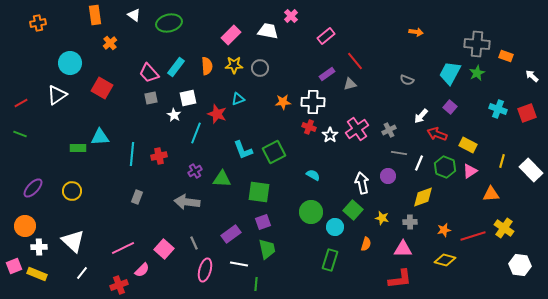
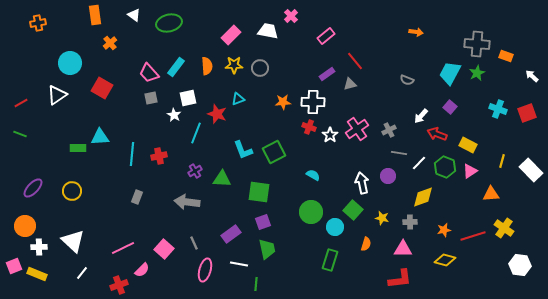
white line at (419, 163): rotated 21 degrees clockwise
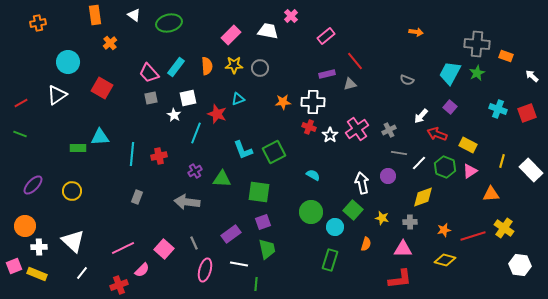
cyan circle at (70, 63): moved 2 px left, 1 px up
purple rectangle at (327, 74): rotated 21 degrees clockwise
purple ellipse at (33, 188): moved 3 px up
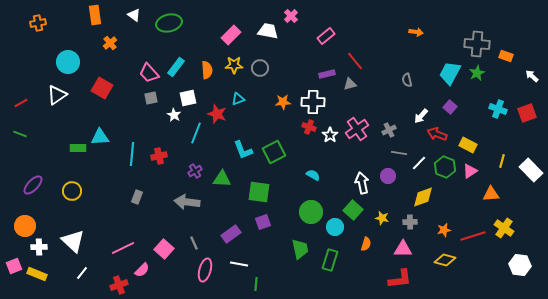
orange semicircle at (207, 66): moved 4 px down
gray semicircle at (407, 80): rotated 56 degrees clockwise
green trapezoid at (267, 249): moved 33 px right
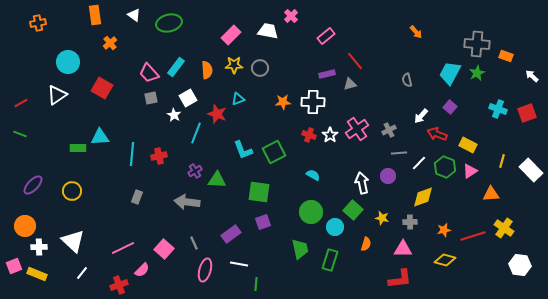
orange arrow at (416, 32): rotated 40 degrees clockwise
white square at (188, 98): rotated 18 degrees counterclockwise
red cross at (309, 127): moved 8 px down
gray line at (399, 153): rotated 14 degrees counterclockwise
green triangle at (222, 179): moved 5 px left, 1 px down
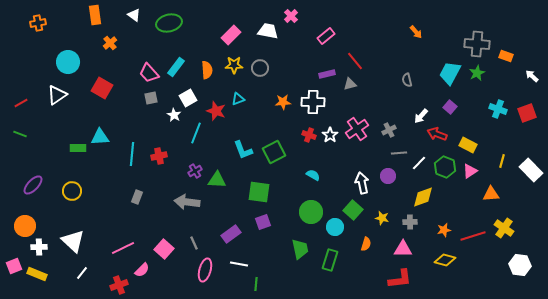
red star at (217, 114): moved 1 px left, 3 px up
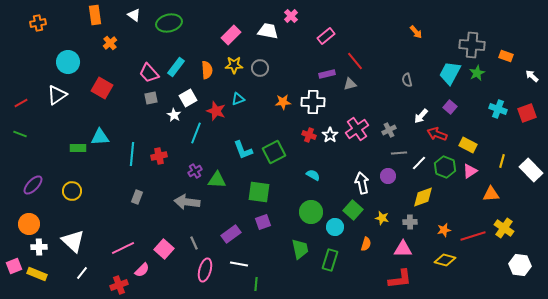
gray cross at (477, 44): moved 5 px left, 1 px down
orange circle at (25, 226): moved 4 px right, 2 px up
